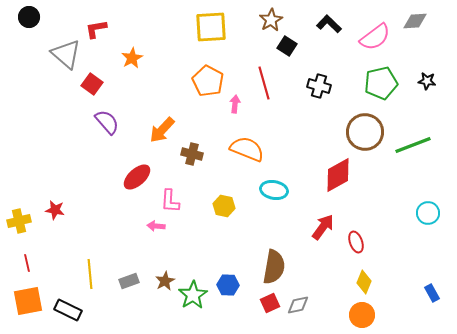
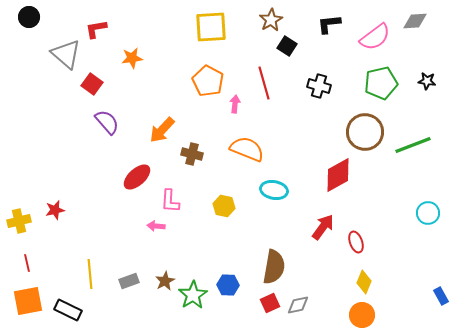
black L-shape at (329, 24): rotated 50 degrees counterclockwise
orange star at (132, 58): rotated 20 degrees clockwise
red star at (55, 210): rotated 24 degrees counterclockwise
blue rectangle at (432, 293): moved 9 px right, 3 px down
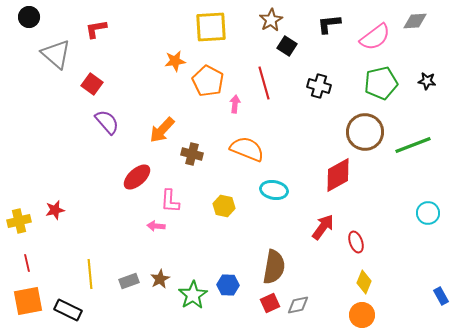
gray triangle at (66, 54): moved 10 px left
orange star at (132, 58): moved 43 px right, 3 px down
brown star at (165, 281): moved 5 px left, 2 px up
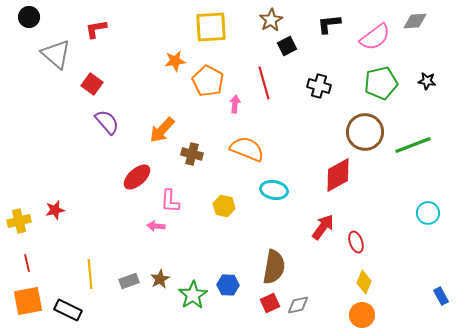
black square at (287, 46): rotated 30 degrees clockwise
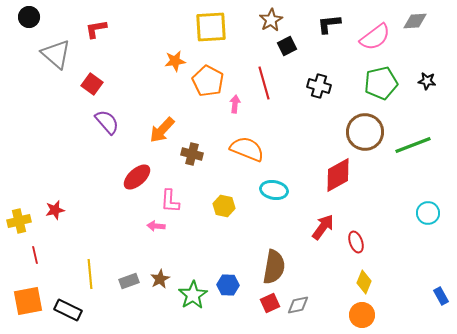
red line at (27, 263): moved 8 px right, 8 px up
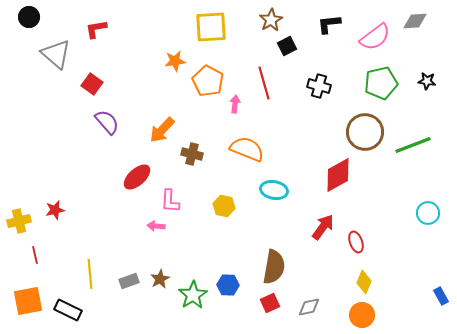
gray diamond at (298, 305): moved 11 px right, 2 px down
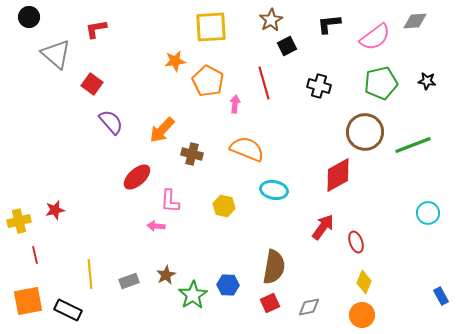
purple semicircle at (107, 122): moved 4 px right
brown star at (160, 279): moved 6 px right, 4 px up
